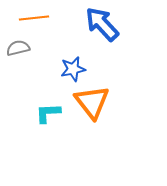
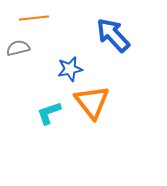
blue arrow: moved 11 px right, 11 px down
blue star: moved 3 px left
cyan L-shape: moved 1 px right; rotated 16 degrees counterclockwise
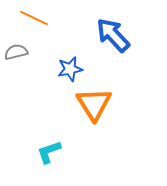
orange line: rotated 32 degrees clockwise
gray semicircle: moved 2 px left, 4 px down
orange triangle: moved 2 px right, 2 px down; rotated 6 degrees clockwise
cyan L-shape: moved 39 px down
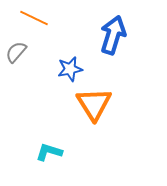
blue arrow: rotated 60 degrees clockwise
gray semicircle: rotated 35 degrees counterclockwise
cyan L-shape: rotated 36 degrees clockwise
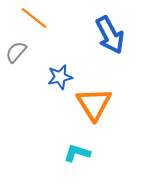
orange line: rotated 12 degrees clockwise
blue arrow: moved 3 px left; rotated 135 degrees clockwise
blue star: moved 10 px left, 8 px down
cyan L-shape: moved 28 px right, 1 px down
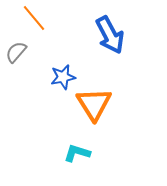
orange line: rotated 12 degrees clockwise
blue star: moved 3 px right
